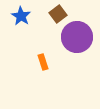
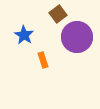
blue star: moved 3 px right, 19 px down
orange rectangle: moved 2 px up
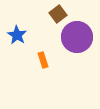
blue star: moved 7 px left
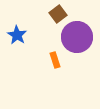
orange rectangle: moved 12 px right
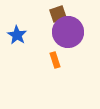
brown square: rotated 18 degrees clockwise
purple circle: moved 9 px left, 5 px up
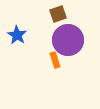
purple circle: moved 8 px down
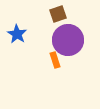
blue star: moved 1 px up
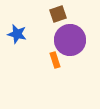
blue star: rotated 18 degrees counterclockwise
purple circle: moved 2 px right
